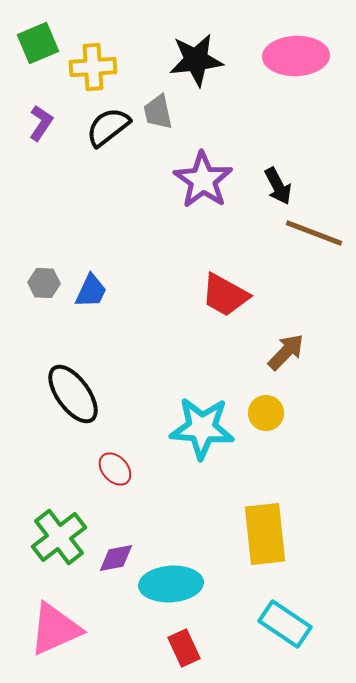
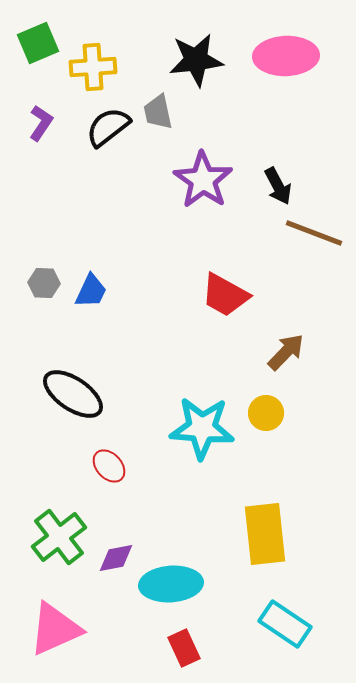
pink ellipse: moved 10 px left
black ellipse: rotated 20 degrees counterclockwise
red ellipse: moved 6 px left, 3 px up
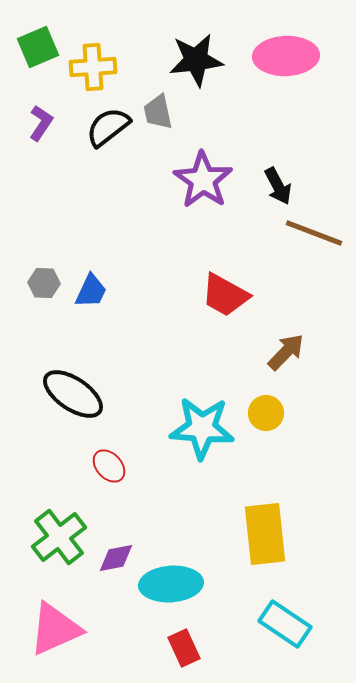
green square: moved 4 px down
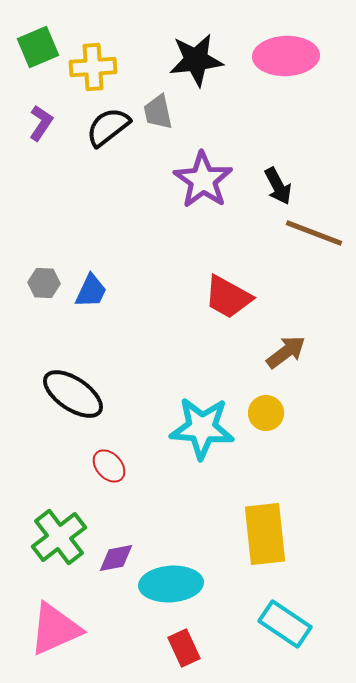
red trapezoid: moved 3 px right, 2 px down
brown arrow: rotated 9 degrees clockwise
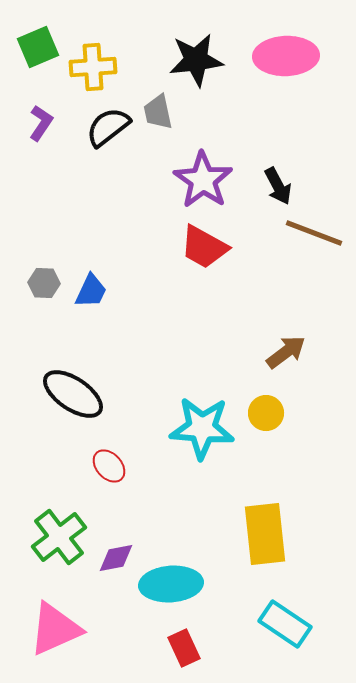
red trapezoid: moved 24 px left, 50 px up
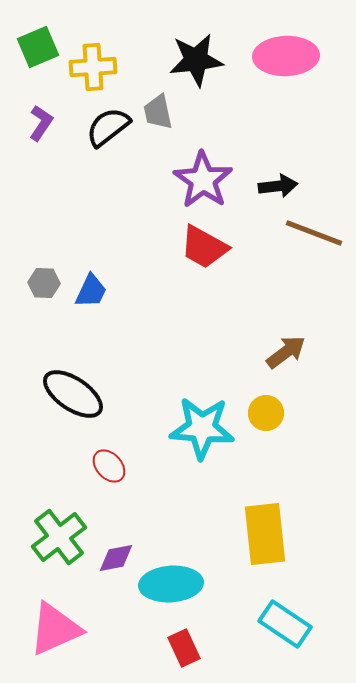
black arrow: rotated 69 degrees counterclockwise
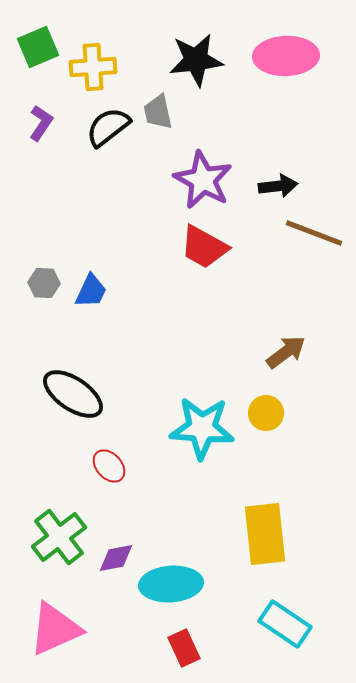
purple star: rotated 6 degrees counterclockwise
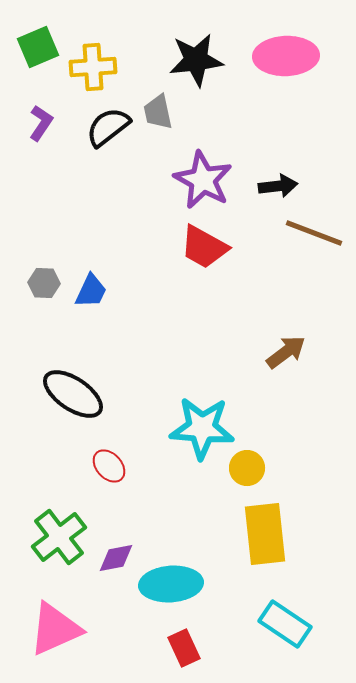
yellow circle: moved 19 px left, 55 px down
